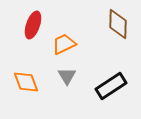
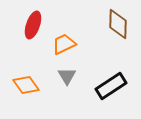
orange diamond: moved 3 px down; rotated 16 degrees counterclockwise
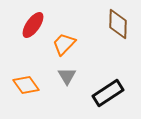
red ellipse: rotated 16 degrees clockwise
orange trapezoid: rotated 20 degrees counterclockwise
black rectangle: moved 3 px left, 7 px down
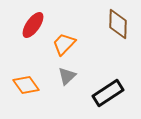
gray triangle: rotated 18 degrees clockwise
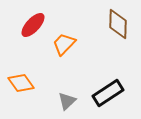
red ellipse: rotated 8 degrees clockwise
gray triangle: moved 25 px down
orange diamond: moved 5 px left, 2 px up
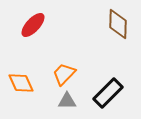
orange trapezoid: moved 30 px down
orange diamond: rotated 12 degrees clockwise
black rectangle: rotated 12 degrees counterclockwise
gray triangle: rotated 42 degrees clockwise
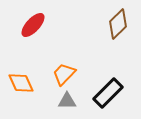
brown diamond: rotated 44 degrees clockwise
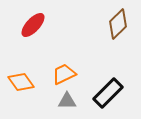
orange trapezoid: rotated 20 degrees clockwise
orange diamond: moved 1 px up; rotated 12 degrees counterclockwise
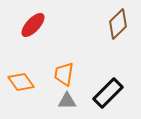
orange trapezoid: rotated 55 degrees counterclockwise
